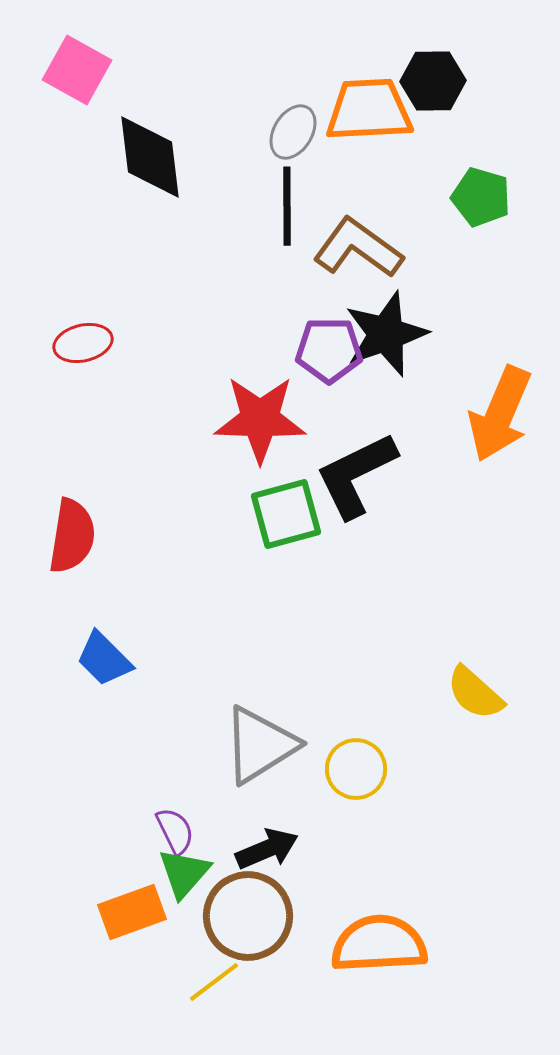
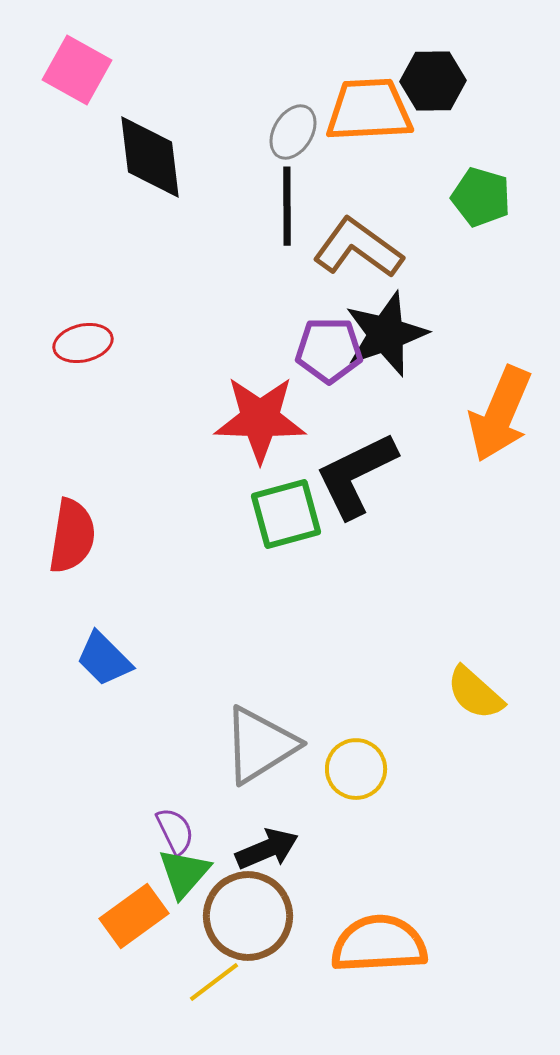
orange rectangle: moved 2 px right, 4 px down; rotated 16 degrees counterclockwise
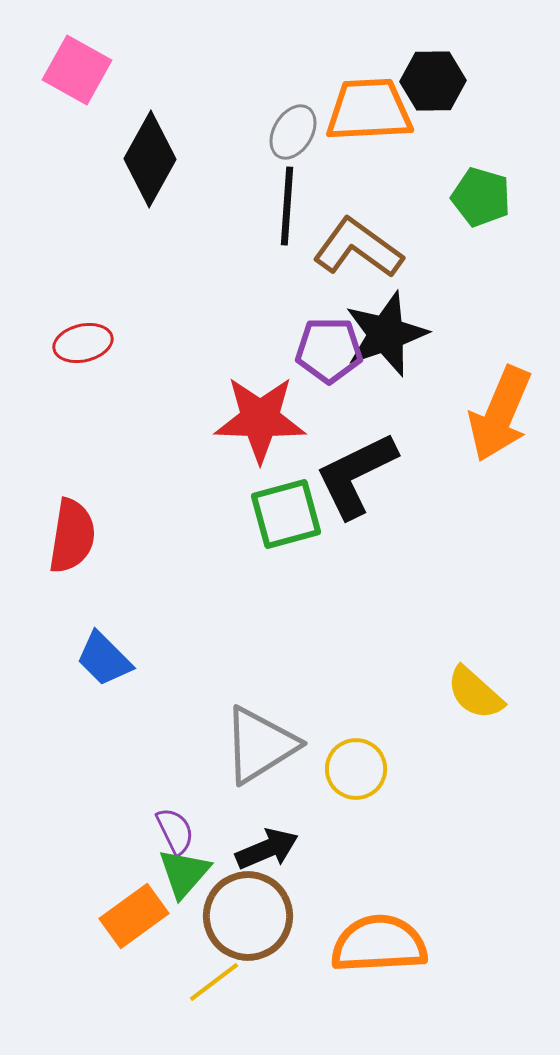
black diamond: moved 2 px down; rotated 36 degrees clockwise
black line: rotated 4 degrees clockwise
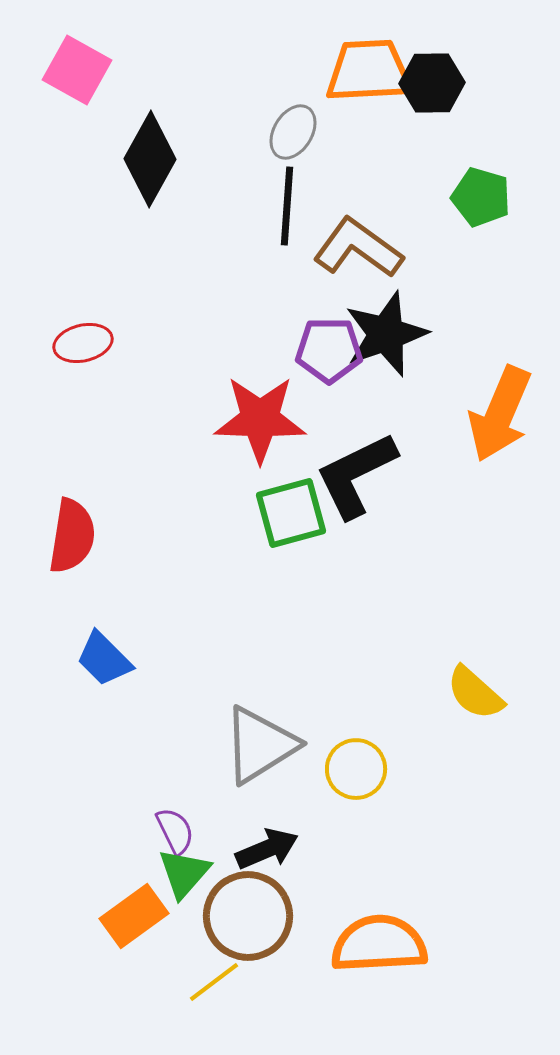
black hexagon: moved 1 px left, 2 px down
orange trapezoid: moved 39 px up
green square: moved 5 px right, 1 px up
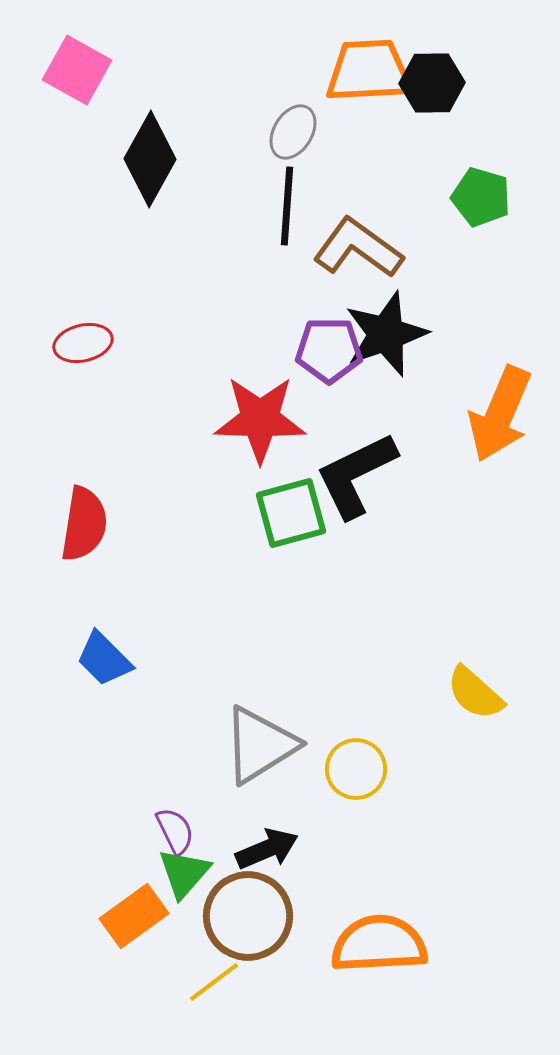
red semicircle: moved 12 px right, 12 px up
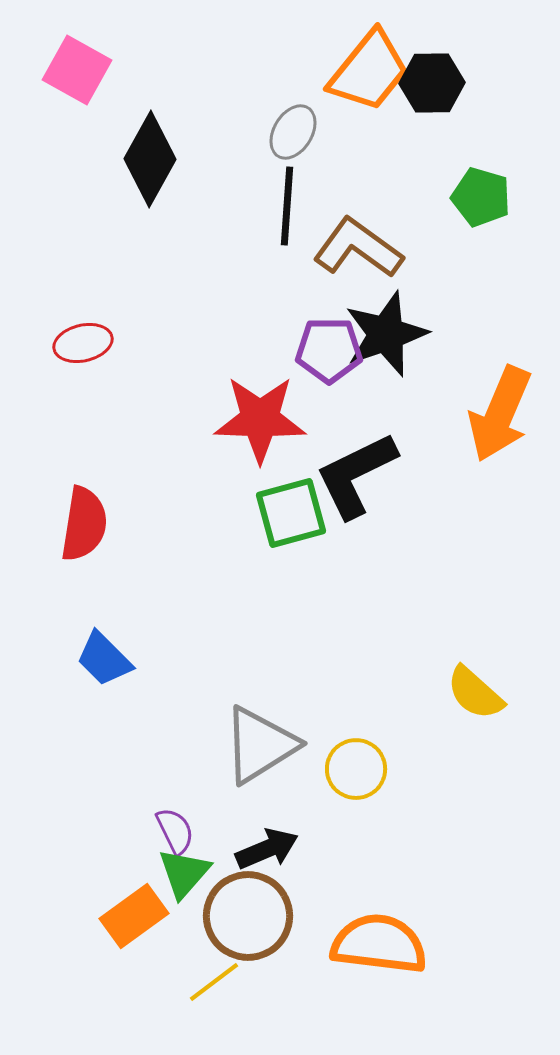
orange trapezoid: rotated 132 degrees clockwise
orange semicircle: rotated 10 degrees clockwise
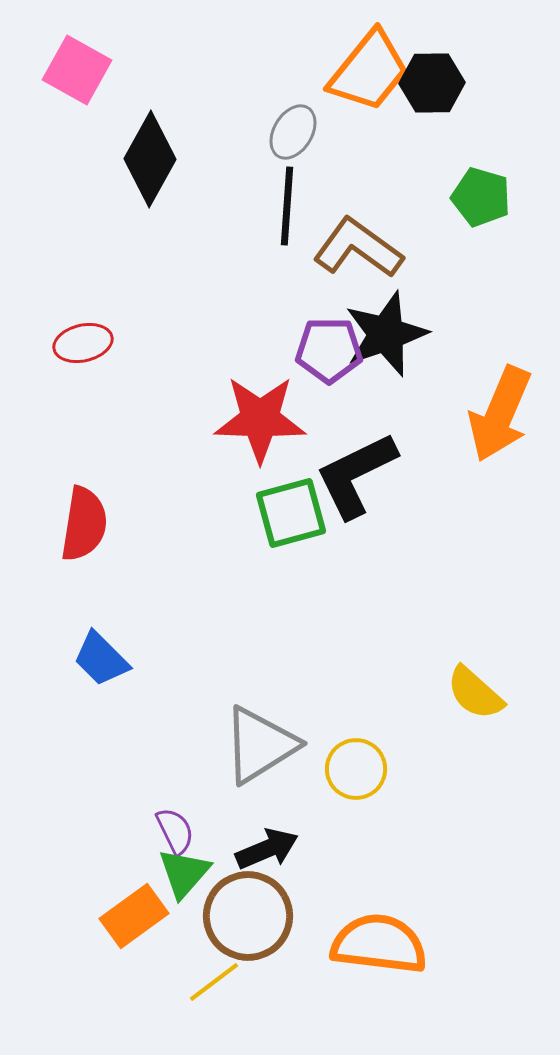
blue trapezoid: moved 3 px left
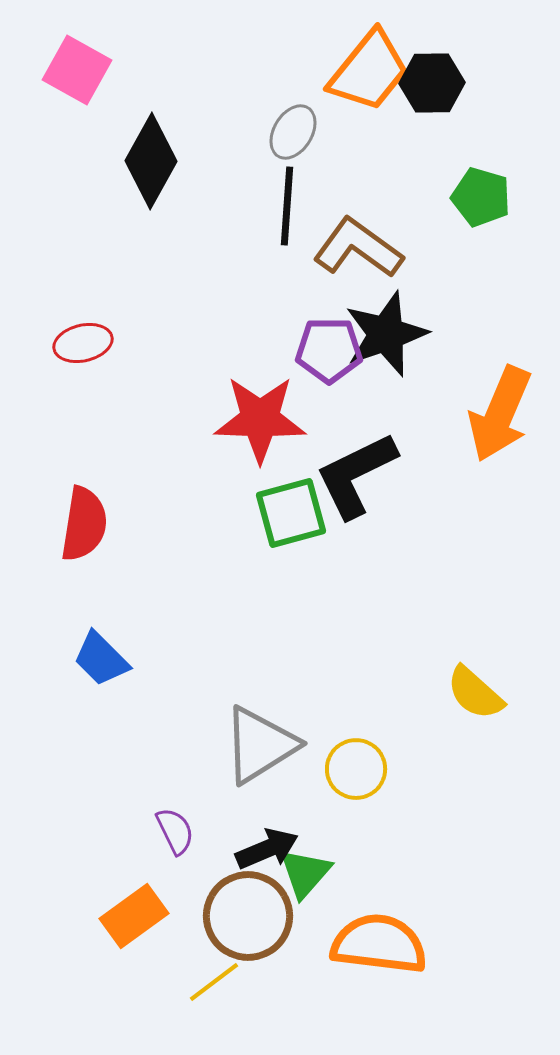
black diamond: moved 1 px right, 2 px down
green triangle: moved 121 px right
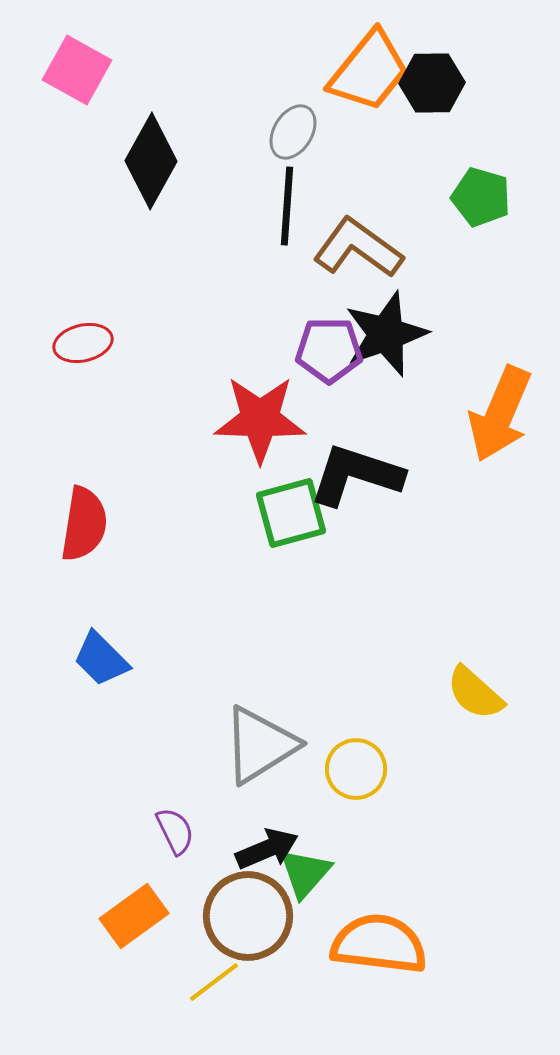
black L-shape: rotated 44 degrees clockwise
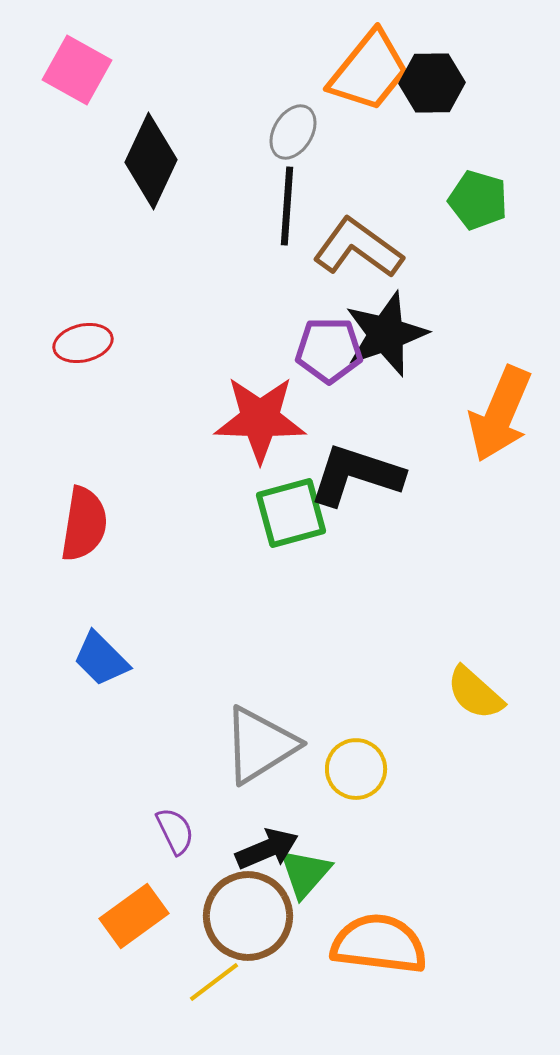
black diamond: rotated 4 degrees counterclockwise
green pentagon: moved 3 px left, 3 px down
